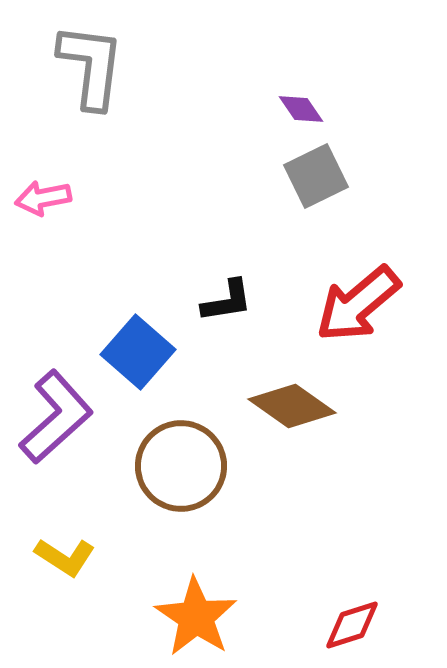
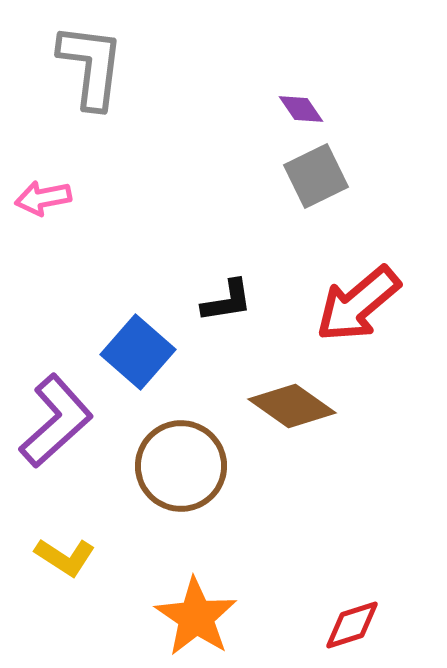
purple L-shape: moved 4 px down
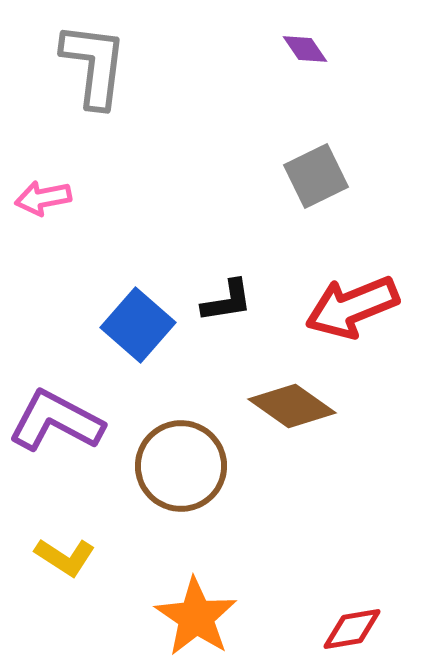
gray L-shape: moved 3 px right, 1 px up
purple diamond: moved 4 px right, 60 px up
red arrow: moved 6 px left, 3 px down; rotated 18 degrees clockwise
blue square: moved 27 px up
purple L-shape: rotated 110 degrees counterclockwise
red diamond: moved 4 px down; rotated 8 degrees clockwise
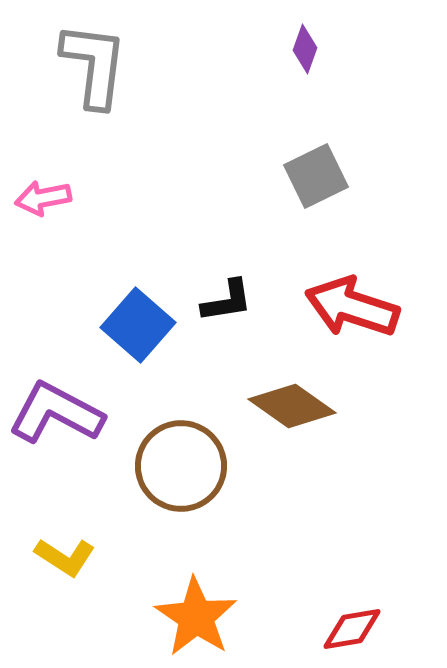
purple diamond: rotated 54 degrees clockwise
red arrow: rotated 40 degrees clockwise
purple L-shape: moved 8 px up
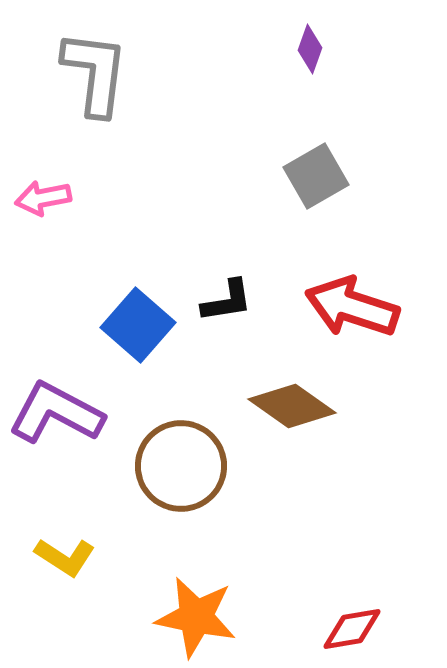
purple diamond: moved 5 px right
gray L-shape: moved 1 px right, 8 px down
gray square: rotated 4 degrees counterclockwise
orange star: rotated 22 degrees counterclockwise
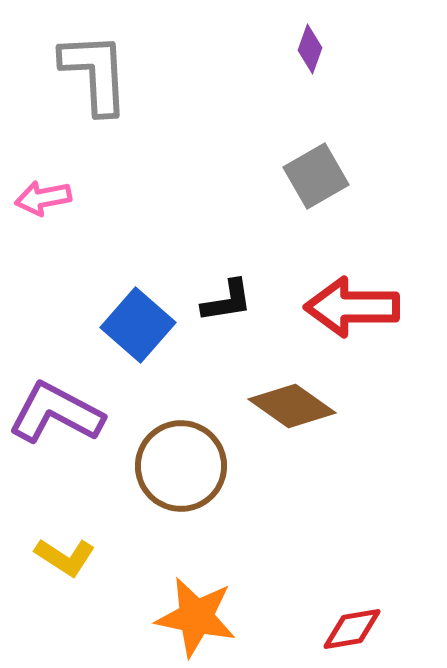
gray L-shape: rotated 10 degrees counterclockwise
red arrow: rotated 18 degrees counterclockwise
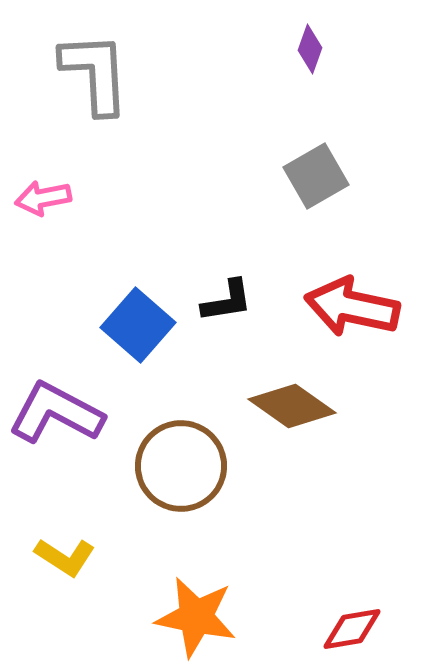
red arrow: rotated 12 degrees clockwise
